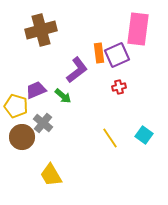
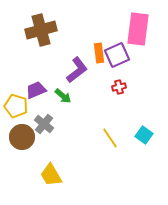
gray cross: moved 1 px right, 1 px down
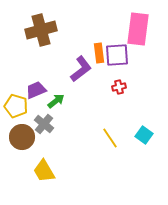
purple square: rotated 20 degrees clockwise
purple L-shape: moved 4 px right, 1 px up
green arrow: moved 7 px left, 5 px down; rotated 78 degrees counterclockwise
yellow trapezoid: moved 7 px left, 4 px up
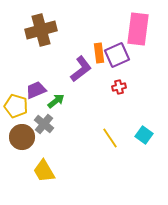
purple square: rotated 20 degrees counterclockwise
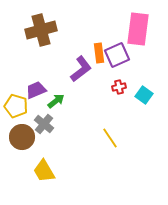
cyan square: moved 40 px up
